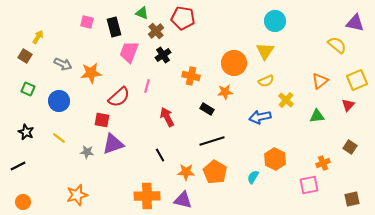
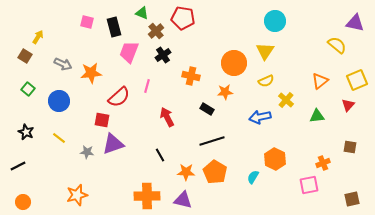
green square at (28, 89): rotated 16 degrees clockwise
brown square at (350, 147): rotated 24 degrees counterclockwise
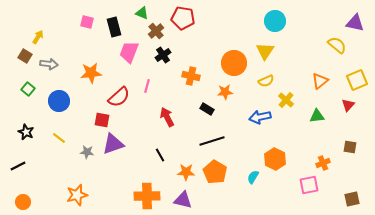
gray arrow at (63, 64): moved 14 px left; rotated 18 degrees counterclockwise
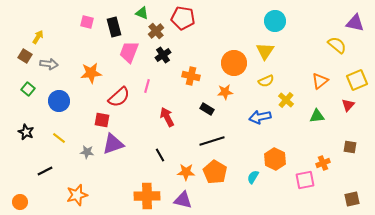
black line at (18, 166): moved 27 px right, 5 px down
pink square at (309, 185): moved 4 px left, 5 px up
orange circle at (23, 202): moved 3 px left
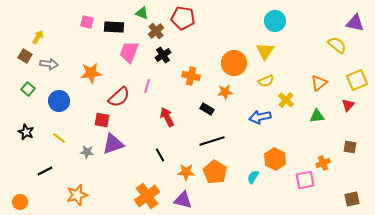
black rectangle at (114, 27): rotated 72 degrees counterclockwise
orange triangle at (320, 81): moved 1 px left, 2 px down
orange cross at (147, 196): rotated 35 degrees counterclockwise
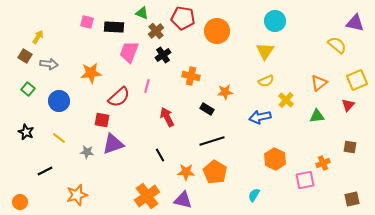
orange circle at (234, 63): moved 17 px left, 32 px up
cyan semicircle at (253, 177): moved 1 px right, 18 px down
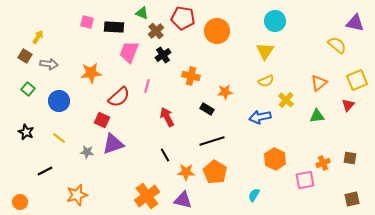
red square at (102, 120): rotated 14 degrees clockwise
brown square at (350, 147): moved 11 px down
black line at (160, 155): moved 5 px right
